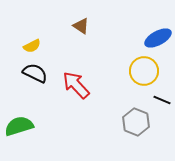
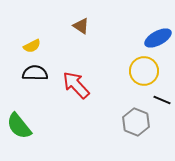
black semicircle: rotated 25 degrees counterclockwise
green semicircle: rotated 112 degrees counterclockwise
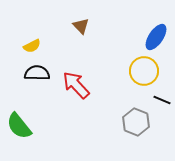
brown triangle: rotated 12 degrees clockwise
blue ellipse: moved 2 px left, 1 px up; rotated 28 degrees counterclockwise
black semicircle: moved 2 px right
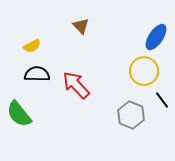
black semicircle: moved 1 px down
black line: rotated 30 degrees clockwise
gray hexagon: moved 5 px left, 7 px up
green semicircle: moved 12 px up
